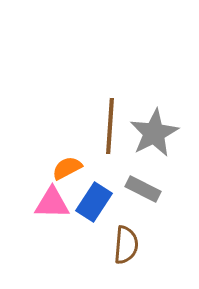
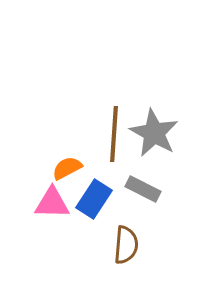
brown line: moved 4 px right, 8 px down
gray star: rotated 15 degrees counterclockwise
blue rectangle: moved 3 px up
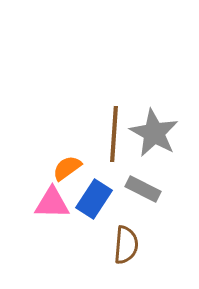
orange semicircle: rotated 8 degrees counterclockwise
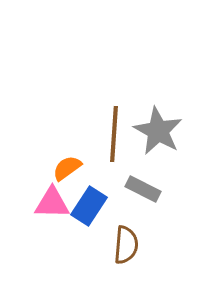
gray star: moved 4 px right, 2 px up
blue rectangle: moved 5 px left, 7 px down
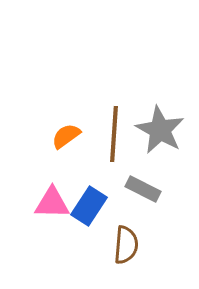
gray star: moved 2 px right, 1 px up
orange semicircle: moved 1 px left, 32 px up
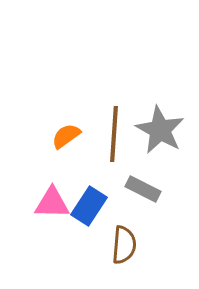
brown semicircle: moved 2 px left
